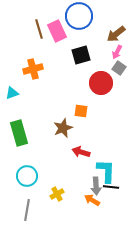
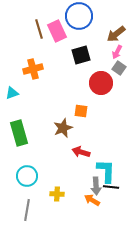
yellow cross: rotated 32 degrees clockwise
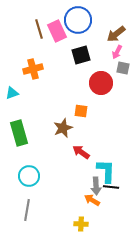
blue circle: moved 1 px left, 4 px down
gray square: moved 4 px right; rotated 24 degrees counterclockwise
red arrow: rotated 18 degrees clockwise
cyan circle: moved 2 px right
yellow cross: moved 24 px right, 30 px down
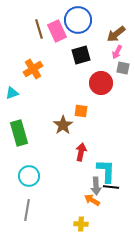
orange cross: rotated 18 degrees counterclockwise
brown star: moved 3 px up; rotated 12 degrees counterclockwise
red arrow: rotated 66 degrees clockwise
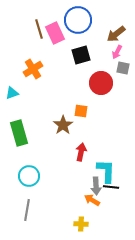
pink rectangle: moved 2 px left, 2 px down
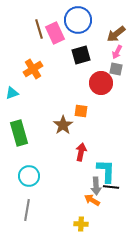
gray square: moved 7 px left, 1 px down
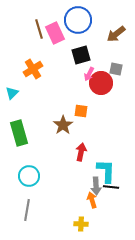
pink arrow: moved 28 px left, 22 px down
cyan triangle: rotated 24 degrees counterclockwise
orange arrow: rotated 42 degrees clockwise
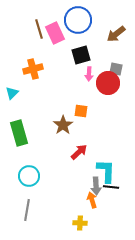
orange cross: rotated 18 degrees clockwise
pink arrow: rotated 24 degrees counterclockwise
red circle: moved 7 px right
red arrow: moved 2 px left; rotated 36 degrees clockwise
yellow cross: moved 1 px left, 1 px up
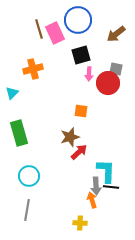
brown star: moved 7 px right, 12 px down; rotated 18 degrees clockwise
